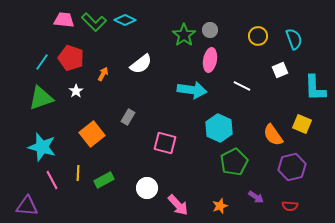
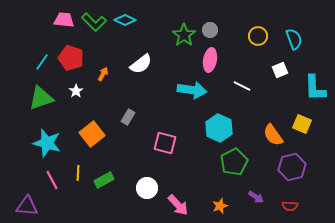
cyan star: moved 5 px right, 4 px up
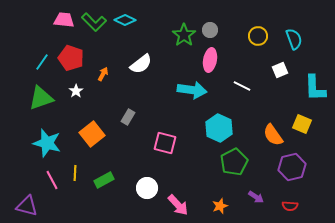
yellow line: moved 3 px left
purple triangle: rotated 10 degrees clockwise
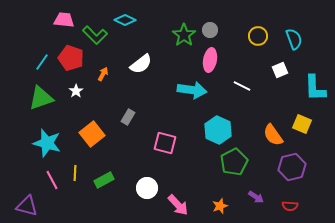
green L-shape: moved 1 px right, 13 px down
cyan hexagon: moved 1 px left, 2 px down
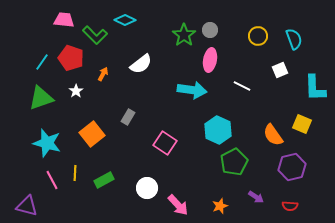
pink square: rotated 20 degrees clockwise
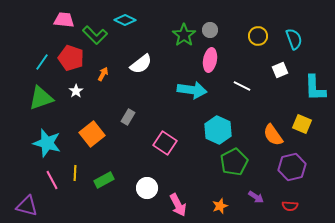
pink arrow: rotated 15 degrees clockwise
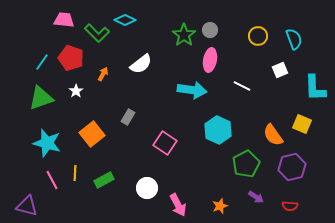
green L-shape: moved 2 px right, 2 px up
green pentagon: moved 12 px right, 2 px down
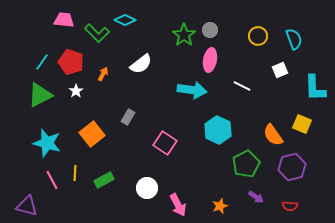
red pentagon: moved 4 px down
green triangle: moved 1 px left, 3 px up; rotated 8 degrees counterclockwise
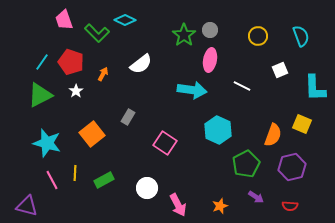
pink trapezoid: rotated 115 degrees counterclockwise
cyan semicircle: moved 7 px right, 3 px up
orange semicircle: rotated 125 degrees counterclockwise
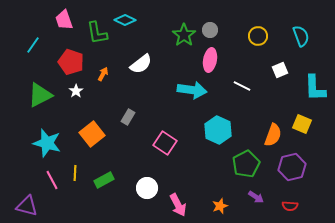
green L-shape: rotated 35 degrees clockwise
cyan line: moved 9 px left, 17 px up
